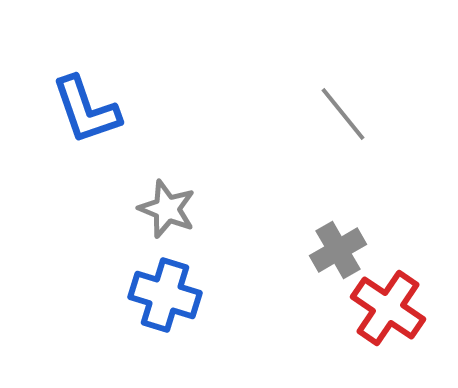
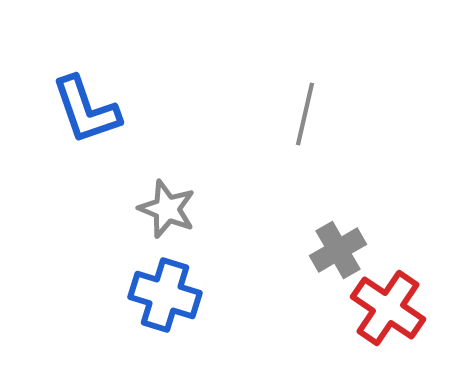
gray line: moved 38 px left; rotated 52 degrees clockwise
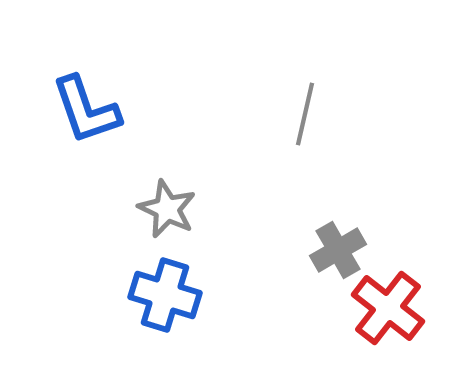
gray star: rotated 4 degrees clockwise
red cross: rotated 4 degrees clockwise
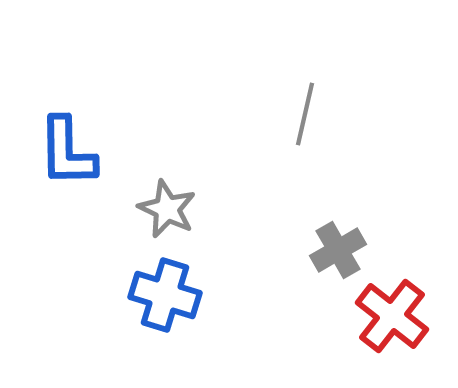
blue L-shape: moved 19 px left, 42 px down; rotated 18 degrees clockwise
red cross: moved 4 px right, 8 px down
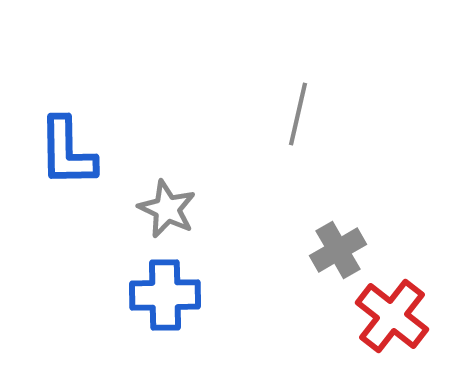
gray line: moved 7 px left
blue cross: rotated 18 degrees counterclockwise
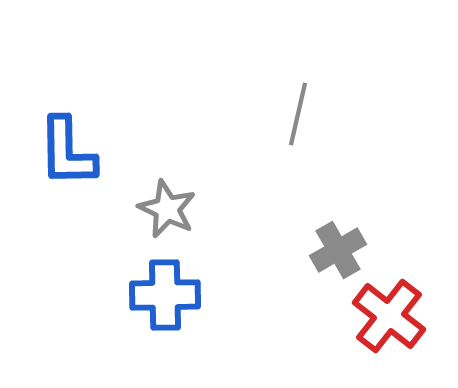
red cross: moved 3 px left
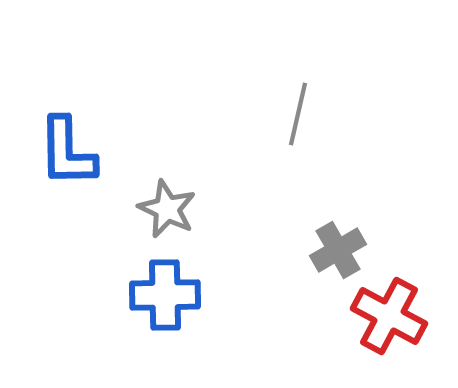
red cross: rotated 10 degrees counterclockwise
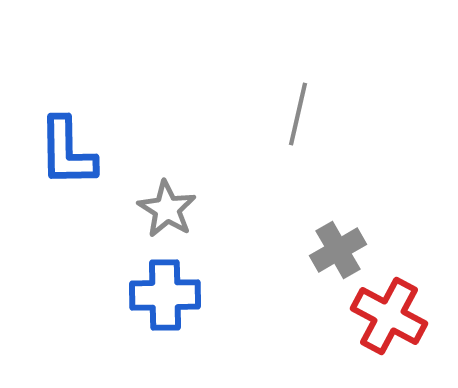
gray star: rotated 6 degrees clockwise
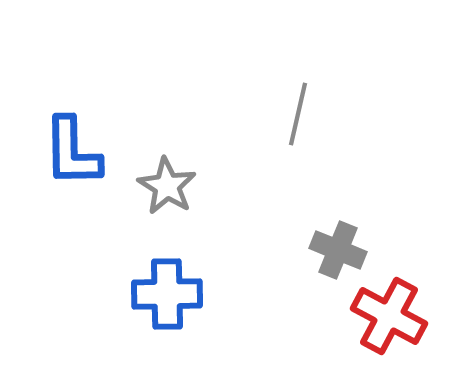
blue L-shape: moved 5 px right
gray star: moved 23 px up
gray cross: rotated 38 degrees counterclockwise
blue cross: moved 2 px right, 1 px up
